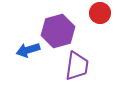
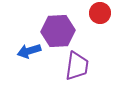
purple hexagon: rotated 12 degrees clockwise
blue arrow: moved 1 px right, 1 px down
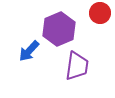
purple hexagon: moved 1 px right, 2 px up; rotated 20 degrees counterclockwise
blue arrow: rotated 30 degrees counterclockwise
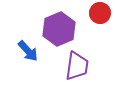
blue arrow: moved 1 px left; rotated 85 degrees counterclockwise
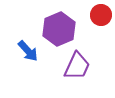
red circle: moved 1 px right, 2 px down
purple trapezoid: rotated 16 degrees clockwise
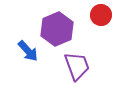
purple hexagon: moved 2 px left
purple trapezoid: rotated 44 degrees counterclockwise
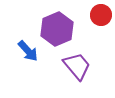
purple trapezoid: rotated 20 degrees counterclockwise
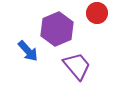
red circle: moved 4 px left, 2 px up
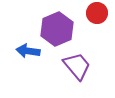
blue arrow: rotated 140 degrees clockwise
